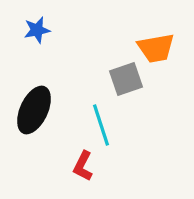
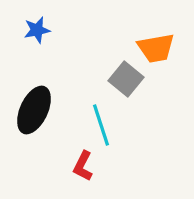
gray square: rotated 32 degrees counterclockwise
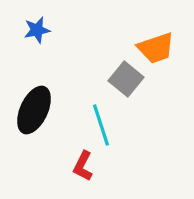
orange trapezoid: rotated 9 degrees counterclockwise
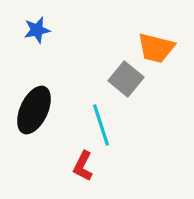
orange trapezoid: rotated 33 degrees clockwise
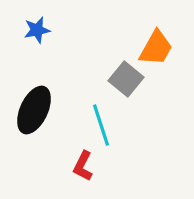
orange trapezoid: rotated 75 degrees counterclockwise
